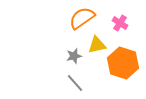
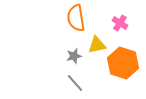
orange semicircle: moved 6 px left; rotated 64 degrees counterclockwise
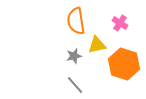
orange semicircle: moved 3 px down
orange hexagon: moved 1 px right, 1 px down
gray line: moved 2 px down
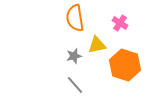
orange semicircle: moved 1 px left, 3 px up
orange hexagon: moved 1 px right, 1 px down
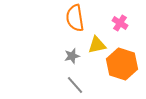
gray star: moved 2 px left
orange hexagon: moved 3 px left, 1 px up
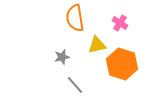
gray star: moved 10 px left, 1 px down
